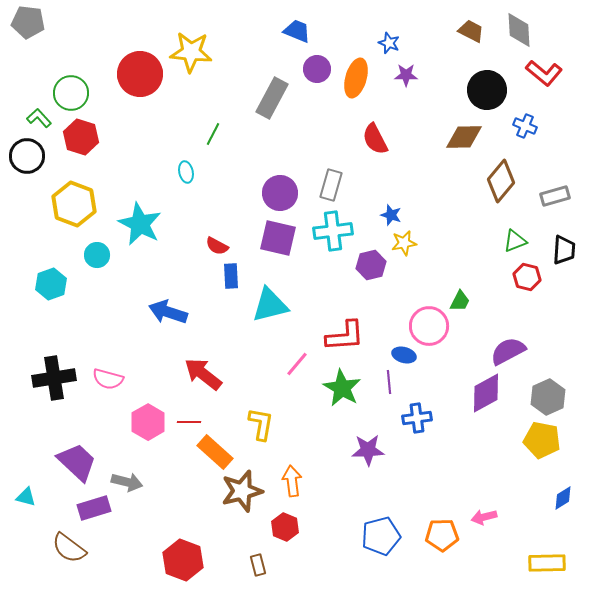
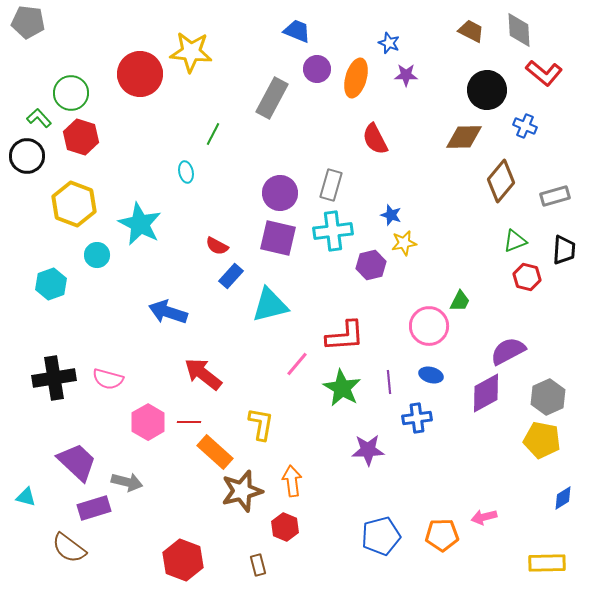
blue rectangle at (231, 276): rotated 45 degrees clockwise
blue ellipse at (404, 355): moved 27 px right, 20 px down
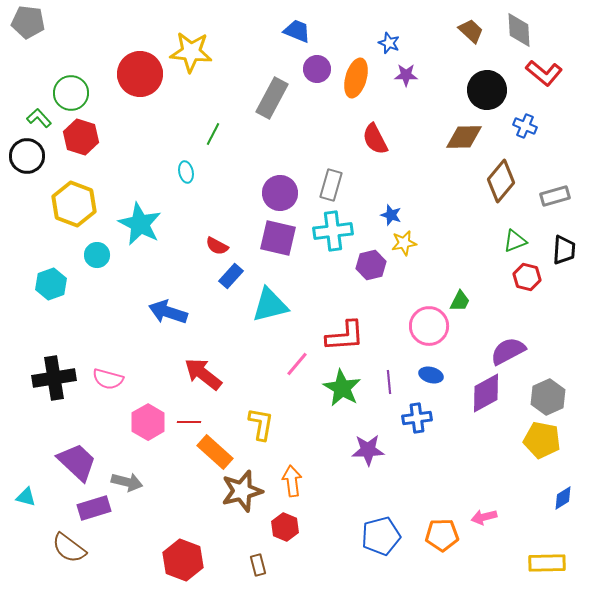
brown trapezoid at (471, 31): rotated 16 degrees clockwise
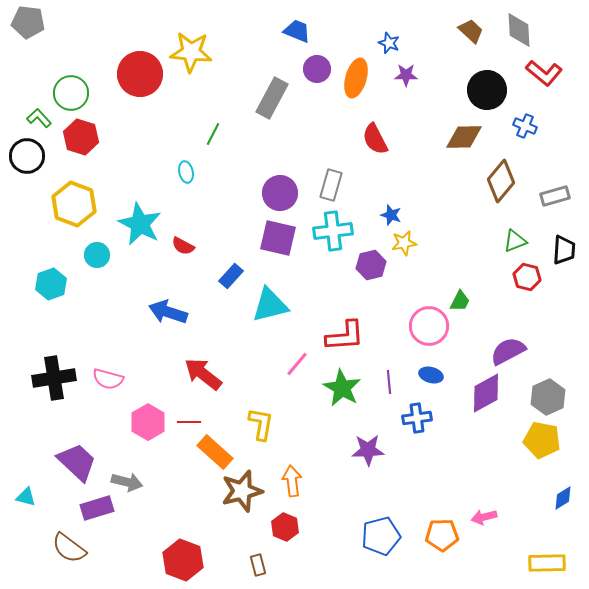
red semicircle at (217, 246): moved 34 px left
purple rectangle at (94, 508): moved 3 px right
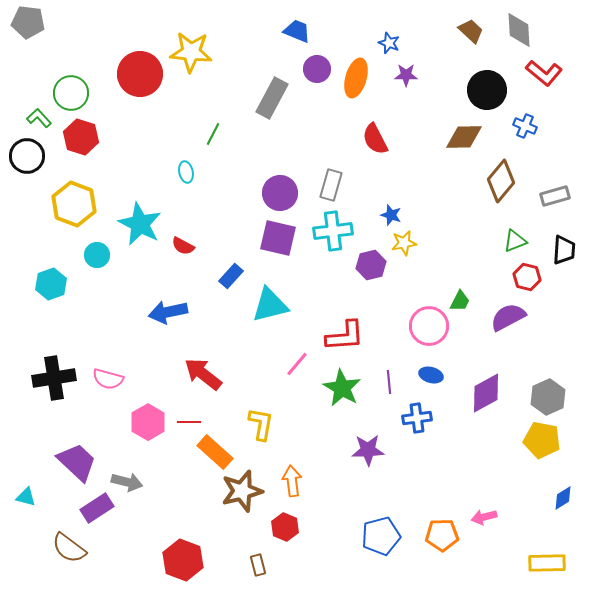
blue arrow at (168, 312): rotated 30 degrees counterclockwise
purple semicircle at (508, 351): moved 34 px up
purple rectangle at (97, 508): rotated 16 degrees counterclockwise
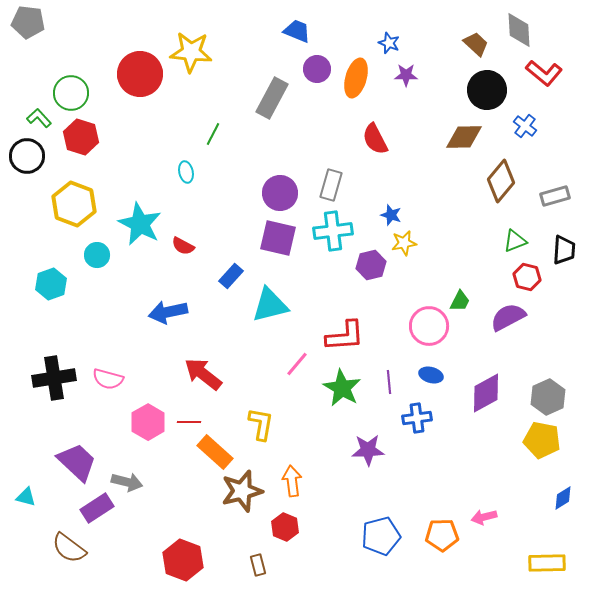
brown trapezoid at (471, 31): moved 5 px right, 13 px down
blue cross at (525, 126): rotated 15 degrees clockwise
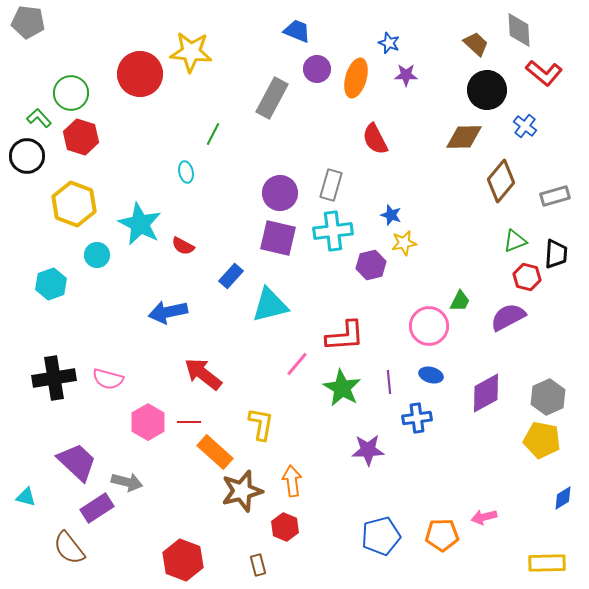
black trapezoid at (564, 250): moved 8 px left, 4 px down
brown semicircle at (69, 548): rotated 15 degrees clockwise
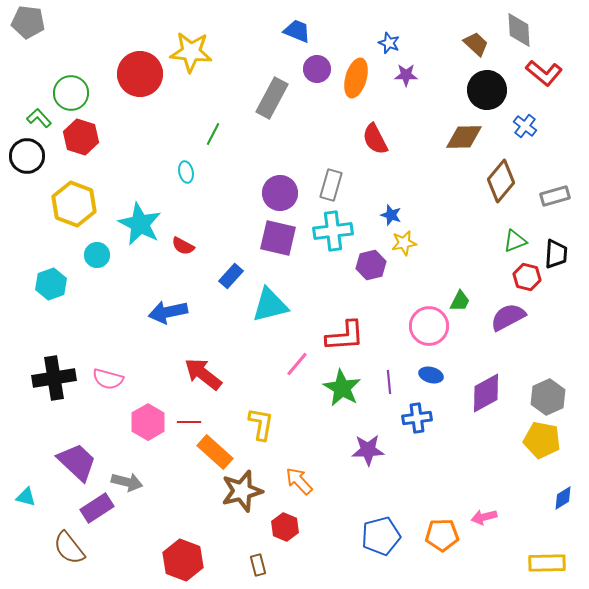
orange arrow at (292, 481): moved 7 px right; rotated 36 degrees counterclockwise
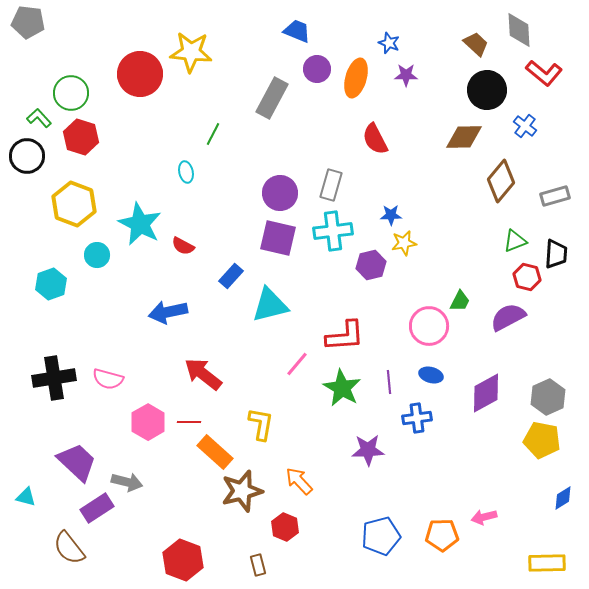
blue star at (391, 215): rotated 20 degrees counterclockwise
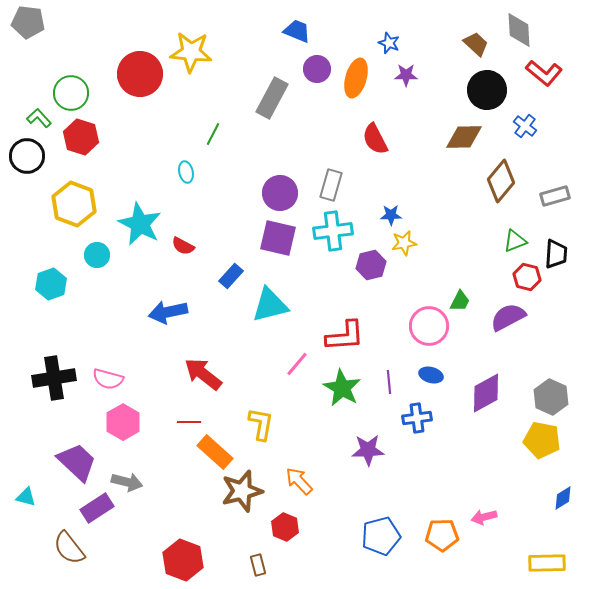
gray hexagon at (548, 397): moved 3 px right; rotated 12 degrees counterclockwise
pink hexagon at (148, 422): moved 25 px left
